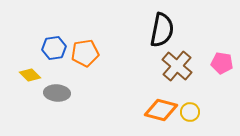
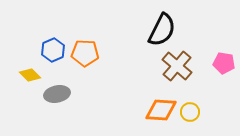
black semicircle: rotated 16 degrees clockwise
blue hexagon: moved 1 px left, 2 px down; rotated 15 degrees counterclockwise
orange pentagon: rotated 12 degrees clockwise
pink pentagon: moved 2 px right
gray ellipse: moved 1 px down; rotated 15 degrees counterclockwise
orange diamond: rotated 12 degrees counterclockwise
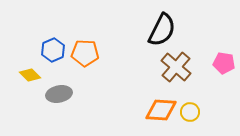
brown cross: moved 1 px left, 1 px down
gray ellipse: moved 2 px right
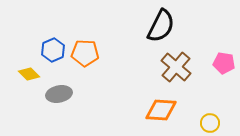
black semicircle: moved 1 px left, 4 px up
yellow diamond: moved 1 px left, 1 px up
yellow circle: moved 20 px right, 11 px down
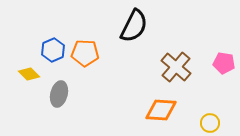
black semicircle: moved 27 px left
gray ellipse: rotated 65 degrees counterclockwise
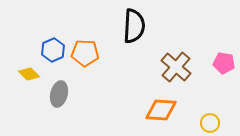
black semicircle: rotated 24 degrees counterclockwise
